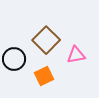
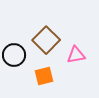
black circle: moved 4 px up
orange square: rotated 12 degrees clockwise
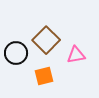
black circle: moved 2 px right, 2 px up
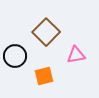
brown square: moved 8 px up
black circle: moved 1 px left, 3 px down
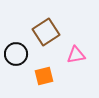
brown square: rotated 12 degrees clockwise
black circle: moved 1 px right, 2 px up
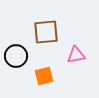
brown square: rotated 28 degrees clockwise
black circle: moved 2 px down
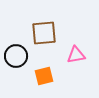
brown square: moved 2 px left, 1 px down
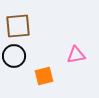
brown square: moved 26 px left, 7 px up
black circle: moved 2 px left
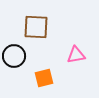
brown square: moved 18 px right, 1 px down; rotated 8 degrees clockwise
orange square: moved 2 px down
